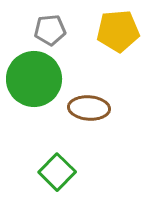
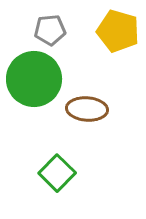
yellow pentagon: rotated 21 degrees clockwise
brown ellipse: moved 2 px left, 1 px down
green square: moved 1 px down
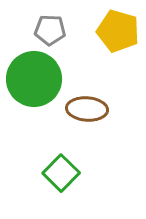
gray pentagon: rotated 8 degrees clockwise
green square: moved 4 px right
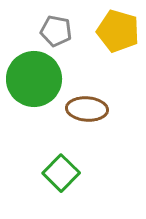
gray pentagon: moved 6 px right, 1 px down; rotated 8 degrees clockwise
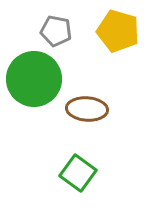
green square: moved 17 px right; rotated 9 degrees counterclockwise
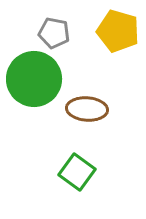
gray pentagon: moved 2 px left, 2 px down
green square: moved 1 px left, 1 px up
